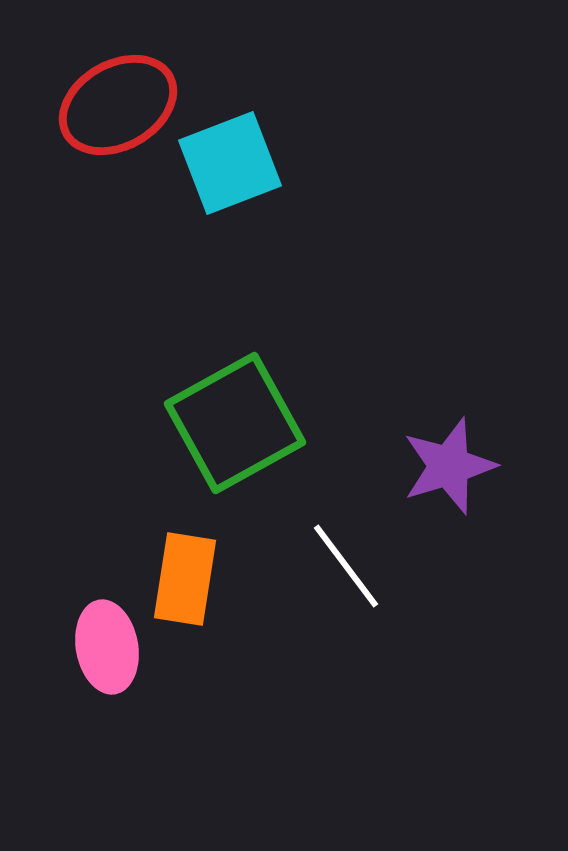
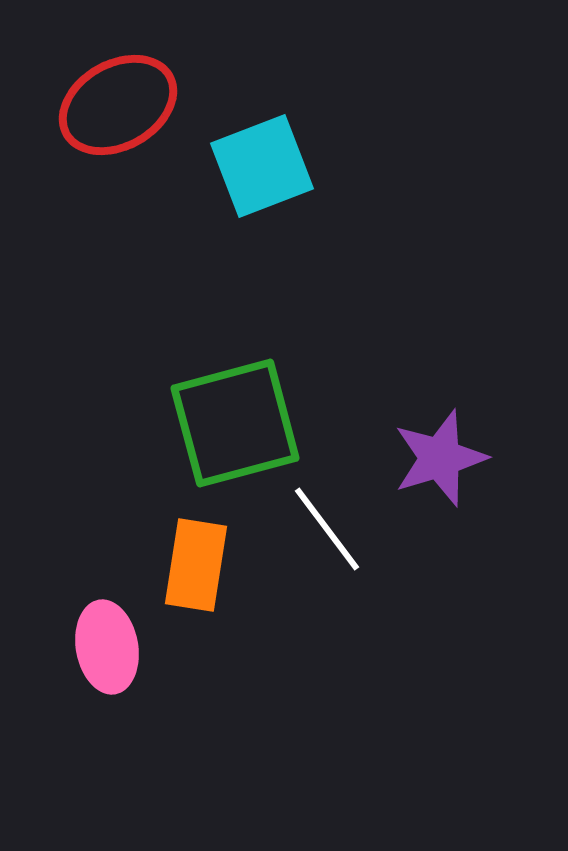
cyan square: moved 32 px right, 3 px down
green square: rotated 14 degrees clockwise
purple star: moved 9 px left, 8 px up
white line: moved 19 px left, 37 px up
orange rectangle: moved 11 px right, 14 px up
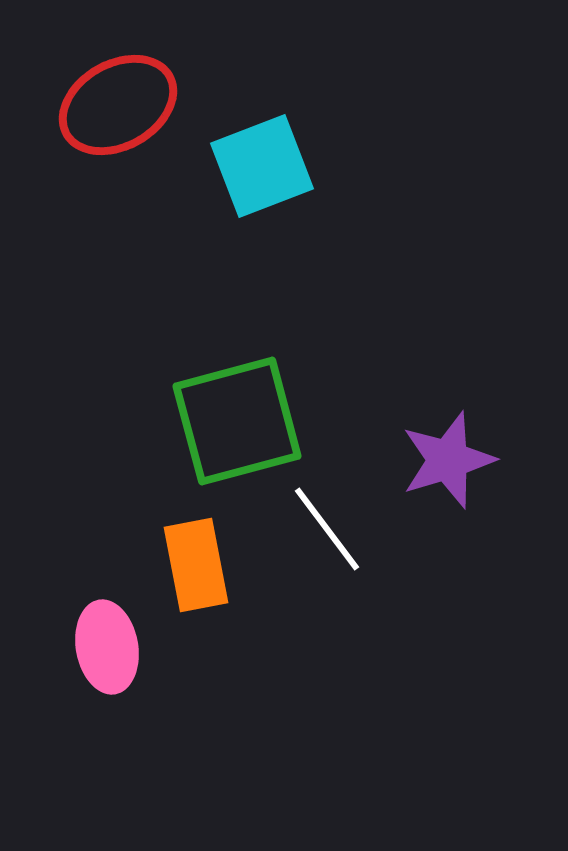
green square: moved 2 px right, 2 px up
purple star: moved 8 px right, 2 px down
orange rectangle: rotated 20 degrees counterclockwise
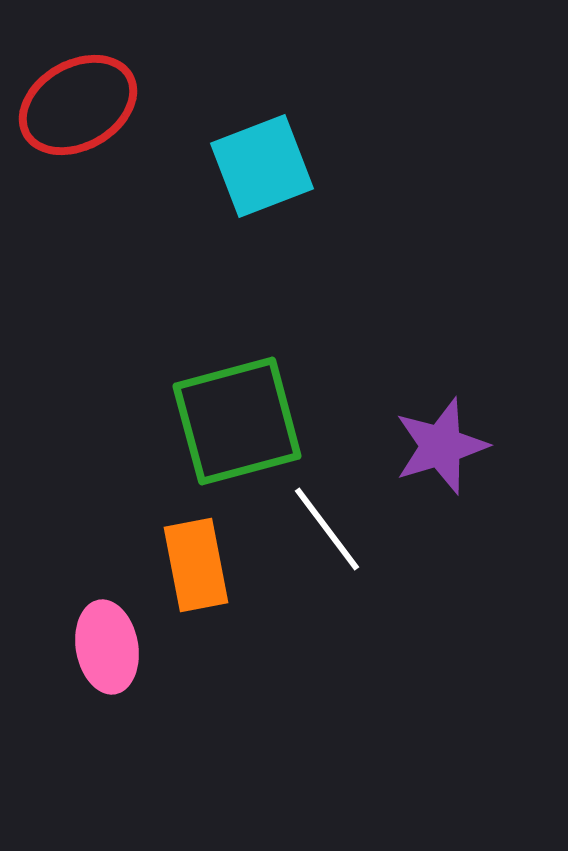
red ellipse: moved 40 px left
purple star: moved 7 px left, 14 px up
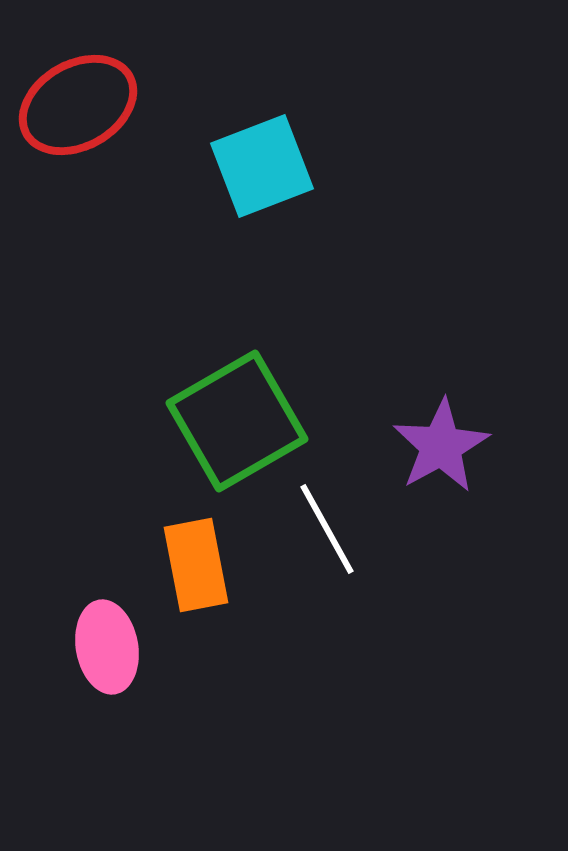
green square: rotated 15 degrees counterclockwise
purple star: rotated 12 degrees counterclockwise
white line: rotated 8 degrees clockwise
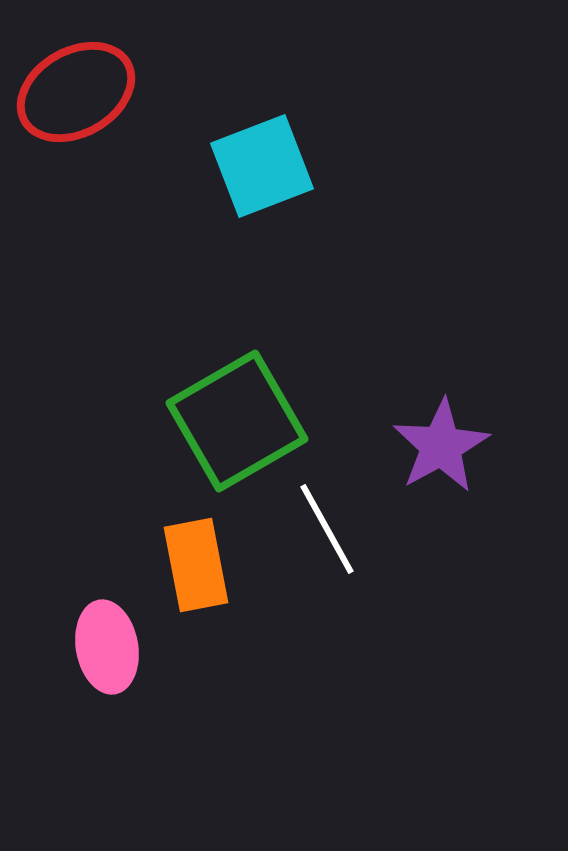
red ellipse: moved 2 px left, 13 px up
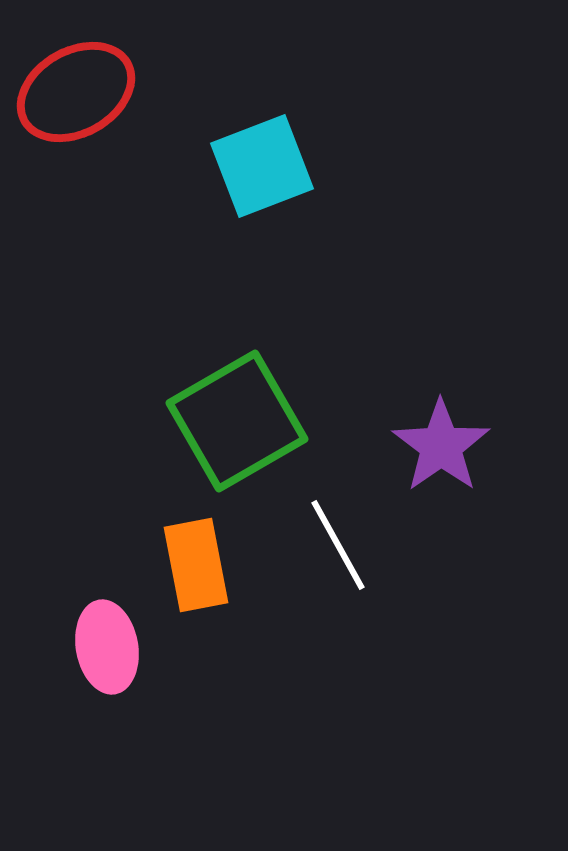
purple star: rotated 6 degrees counterclockwise
white line: moved 11 px right, 16 px down
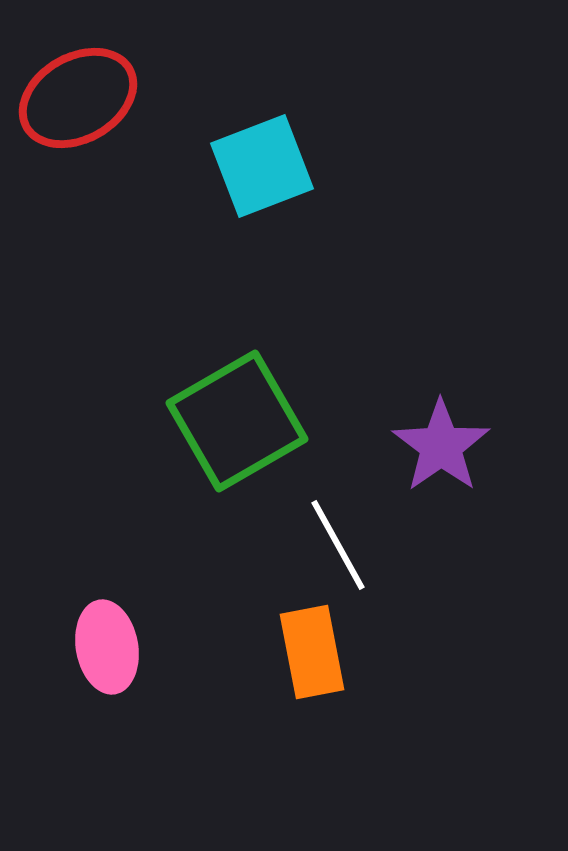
red ellipse: moved 2 px right, 6 px down
orange rectangle: moved 116 px right, 87 px down
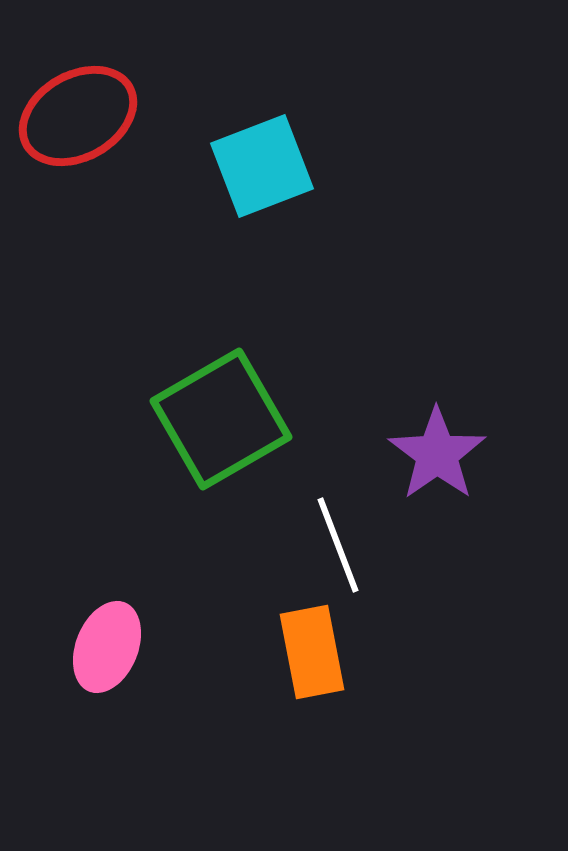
red ellipse: moved 18 px down
green square: moved 16 px left, 2 px up
purple star: moved 4 px left, 8 px down
white line: rotated 8 degrees clockwise
pink ellipse: rotated 32 degrees clockwise
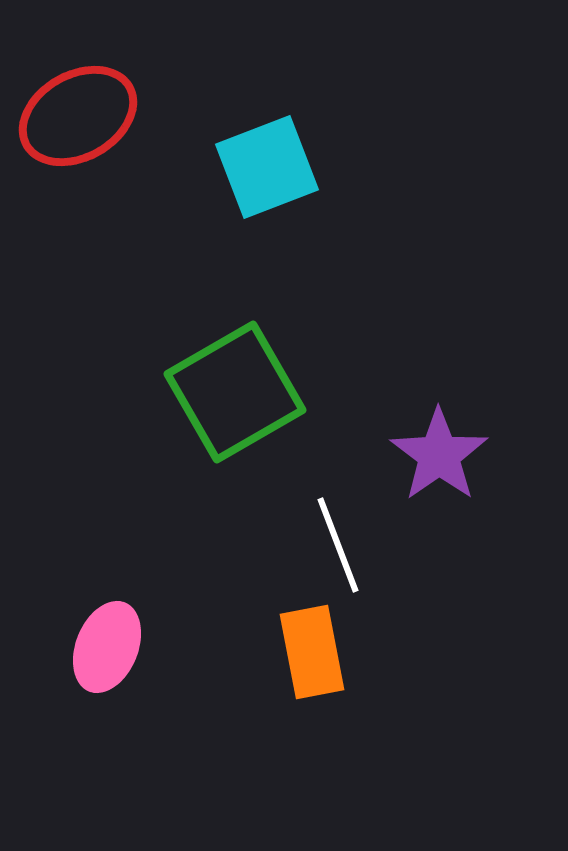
cyan square: moved 5 px right, 1 px down
green square: moved 14 px right, 27 px up
purple star: moved 2 px right, 1 px down
